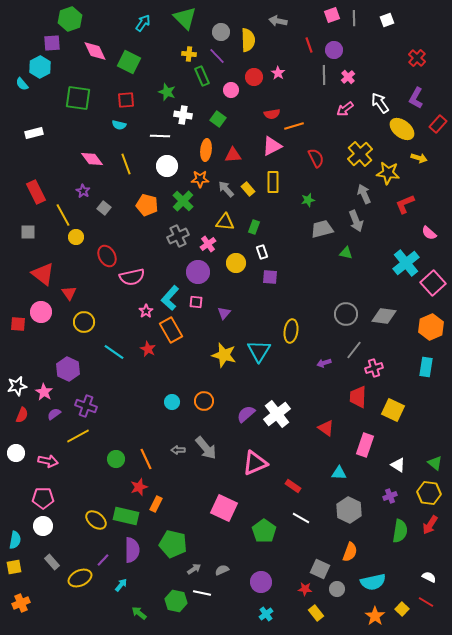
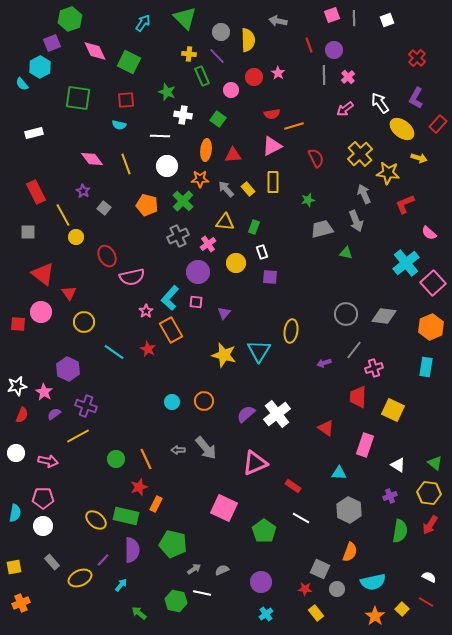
purple square at (52, 43): rotated 18 degrees counterclockwise
cyan semicircle at (15, 540): moved 27 px up
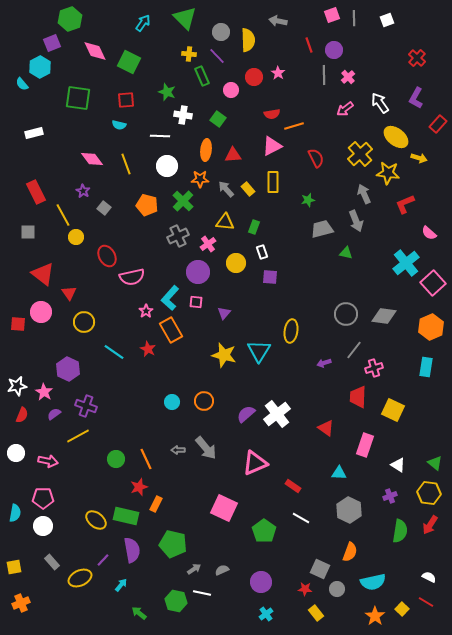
yellow ellipse at (402, 129): moved 6 px left, 8 px down
purple semicircle at (132, 550): rotated 10 degrees counterclockwise
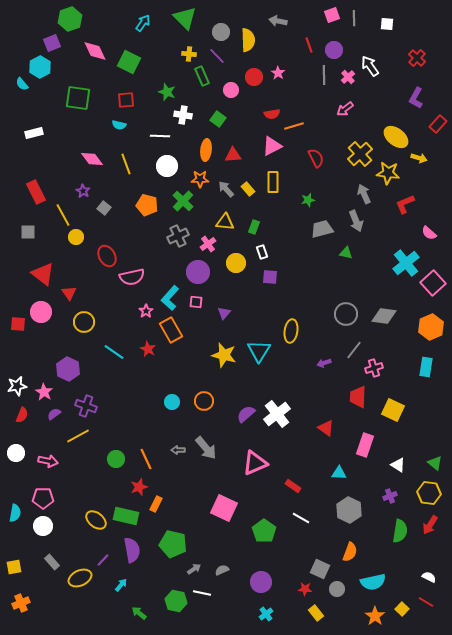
white square at (387, 20): moved 4 px down; rotated 24 degrees clockwise
white arrow at (380, 103): moved 10 px left, 37 px up
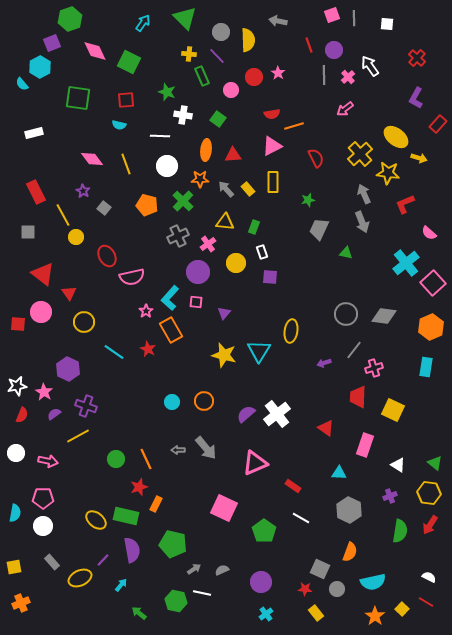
gray arrow at (356, 221): moved 6 px right, 1 px down
gray trapezoid at (322, 229): moved 3 px left; rotated 50 degrees counterclockwise
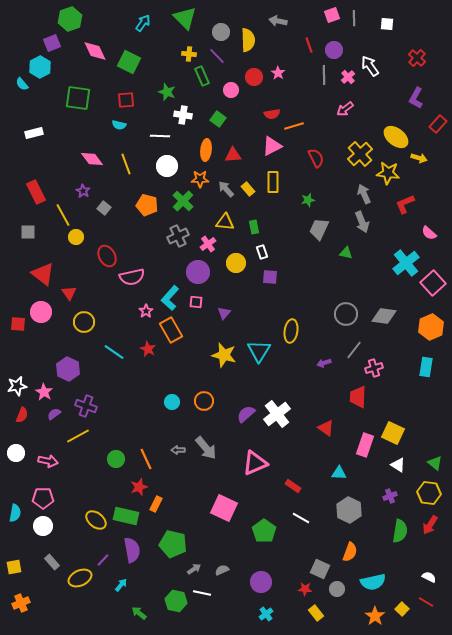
green rectangle at (254, 227): rotated 32 degrees counterclockwise
yellow square at (393, 410): moved 23 px down
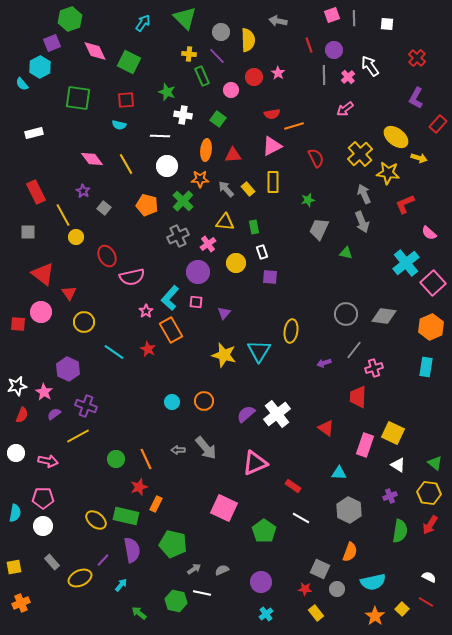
yellow line at (126, 164): rotated 10 degrees counterclockwise
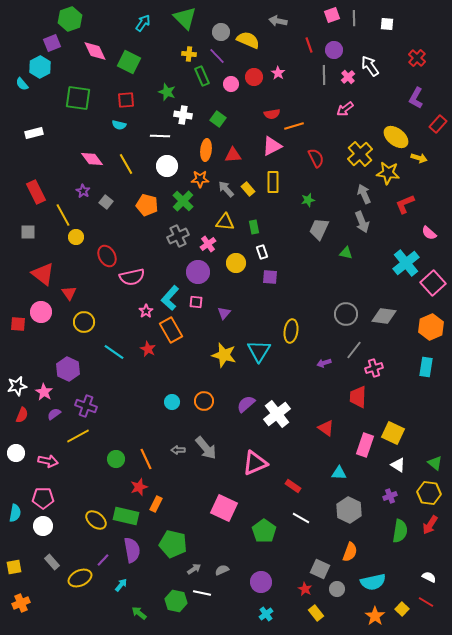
yellow semicircle at (248, 40): rotated 65 degrees counterclockwise
pink circle at (231, 90): moved 6 px up
gray square at (104, 208): moved 2 px right, 6 px up
purple semicircle at (246, 414): moved 10 px up
red star at (305, 589): rotated 24 degrees clockwise
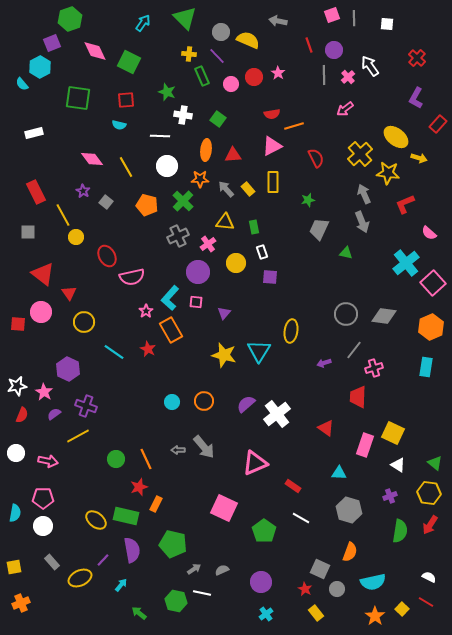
yellow line at (126, 164): moved 3 px down
gray arrow at (206, 448): moved 2 px left, 1 px up
gray hexagon at (349, 510): rotated 10 degrees counterclockwise
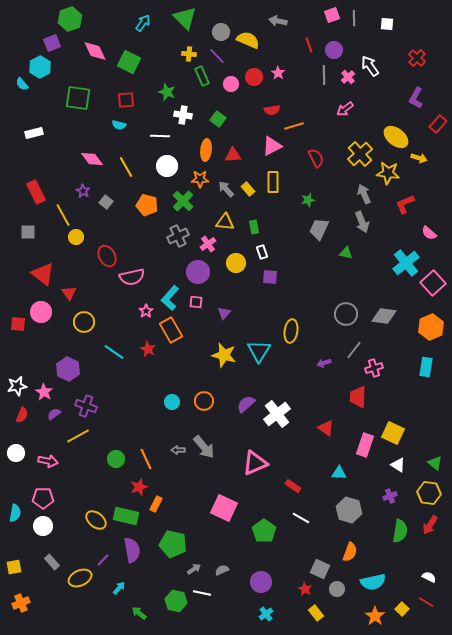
red semicircle at (272, 114): moved 4 px up
cyan arrow at (121, 585): moved 2 px left, 3 px down
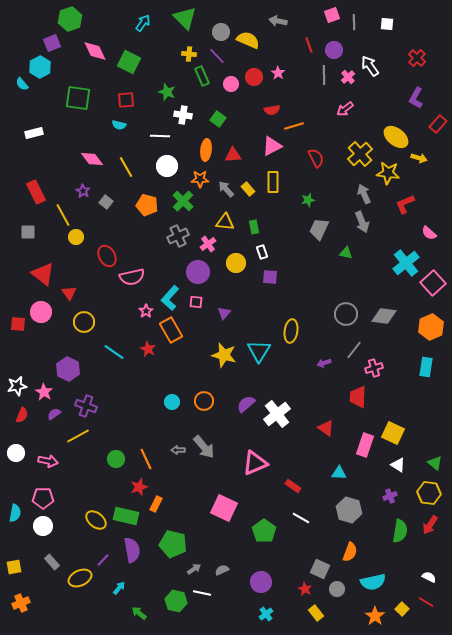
gray line at (354, 18): moved 4 px down
